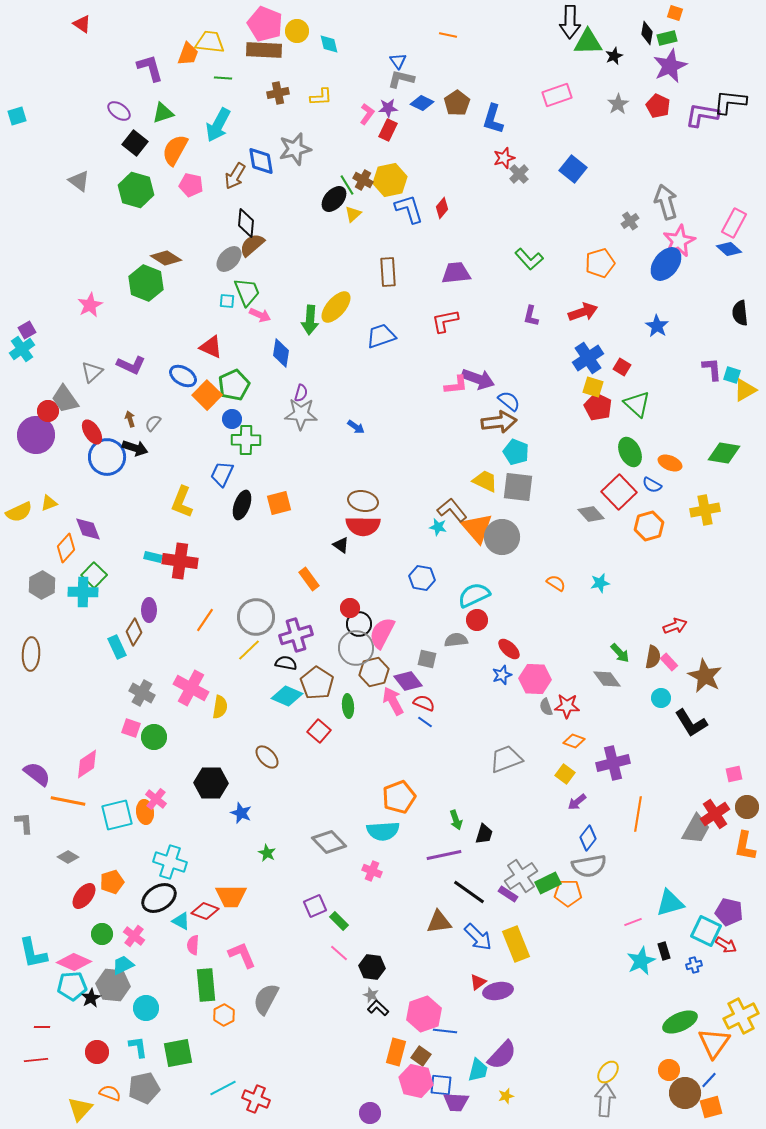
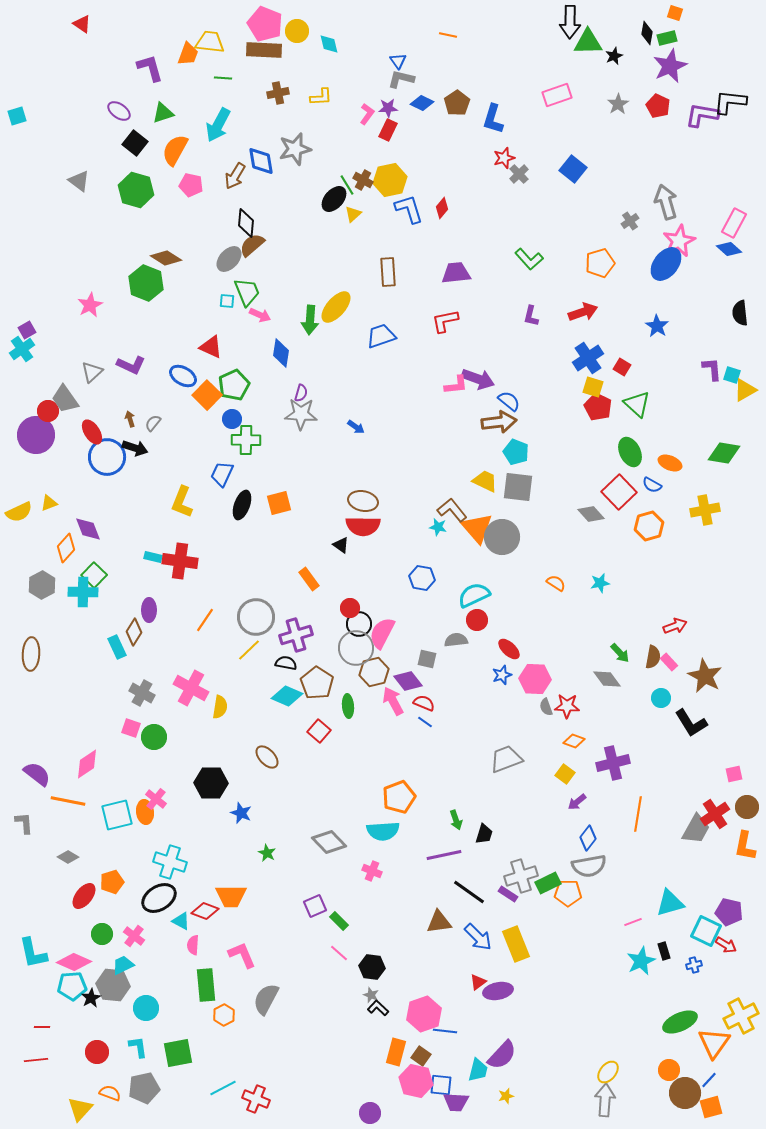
gray cross at (521, 876): rotated 16 degrees clockwise
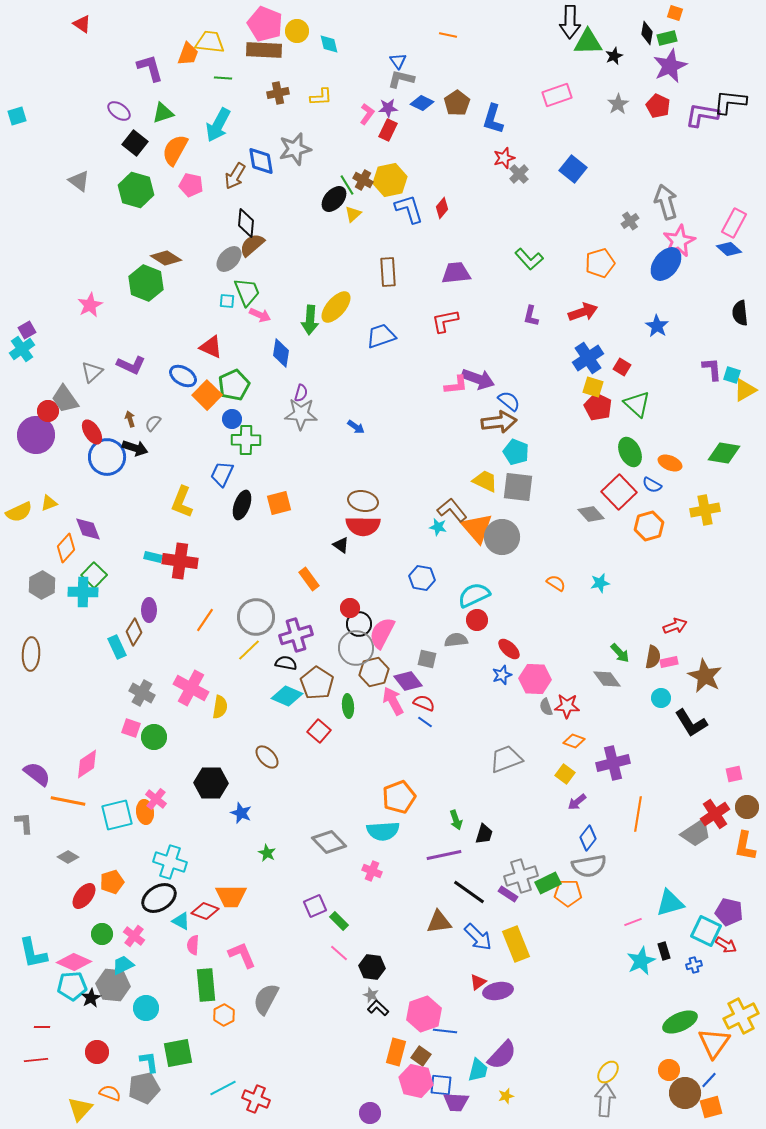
pink rectangle at (669, 662): rotated 60 degrees counterclockwise
gray trapezoid at (696, 829): moved 4 px down; rotated 28 degrees clockwise
cyan L-shape at (138, 1047): moved 11 px right, 15 px down
